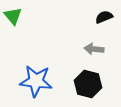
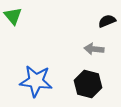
black semicircle: moved 3 px right, 4 px down
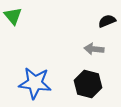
blue star: moved 1 px left, 2 px down
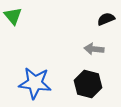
black semicircle: moved 1 px left, 2 px up
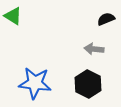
green triangle: rotated 18 degrees counterclockwise
black hexagon: rotated 12 degrees clockwise
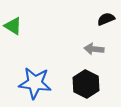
green triangle: moved 10 px down
black hexagon: moved 2 px left
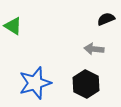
blue star: rotated 24 degrees counterclockwise
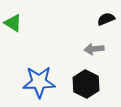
green triangle: moved 3 px up
gray arrow: rotated 12 degrees counterclockwise
blue star: moved 4 px right, 1 px up; rotated 16 degrees clockwise
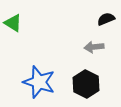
gray arrow: moved 2 px up
blue star: rotated 20 degrees clockwise
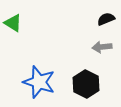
gray arrow: moved 8 px right
